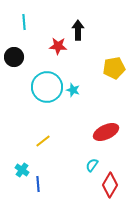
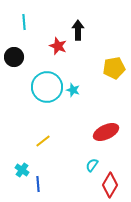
red star: rotated 18 degrees clockwise
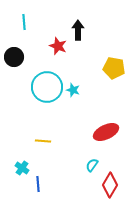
yellow pentagon: rotated 20 degrees clockwise
yellow line: rotated 42 degrees clockwise
cyan cross: moved 2 px up
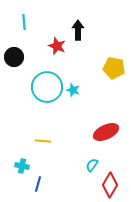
red star: moved 1 px left
cyan cross: moved 2 px up; rotated 24 degrees counterclockwise
blue line: rotated 21 degrees clockwise
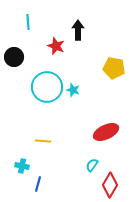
cyan line: moved 4 px right
red star: moved 1 px left
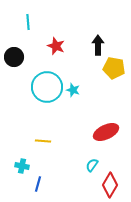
black arrow: moved 20 px right, 15 px down
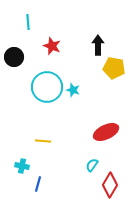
red star: moved 4 px left
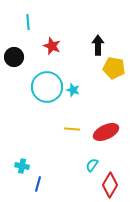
yellow line: moved 29 px right, 12 px up
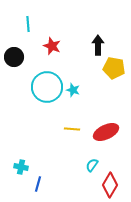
cyan line: moved 2 px down
cyan cross: moved 1 px left, 1 px down
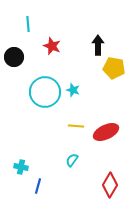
cyan circle: moved 2 px left, 5 px down
yellow line: moved 4 px right, 3 px up
cyan semicircle: moved 20 px left, 5 px up
blue line: moved 2 px down
